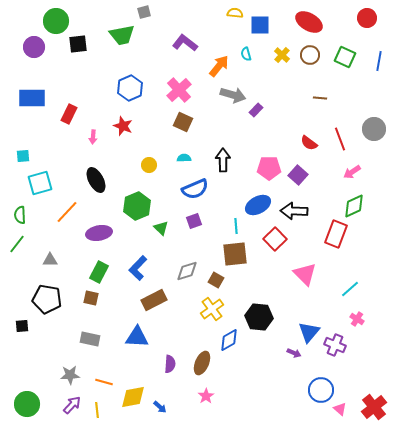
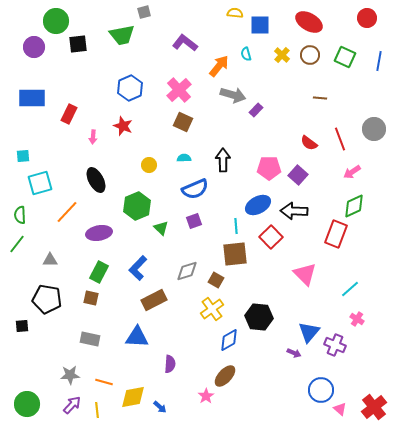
red square at (275, 239): moved 4 px left, 2 px up
brown ellipse at (202, 363): moved 23 px right, 13 px down; rotated 20 degrees clockwise
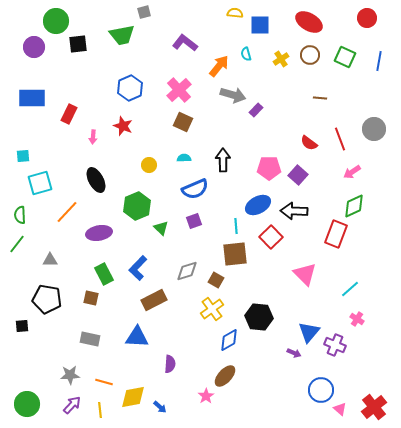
yellow cross at (282, 55): moved 1 px left, 4 px down; rotated 14 degrees clockwise
green rectangle at (99, 272): moved 5 px right, 2 px down; rotated 55 degrees counterclockwise
yellow line at (97, 410): moved 3 px right
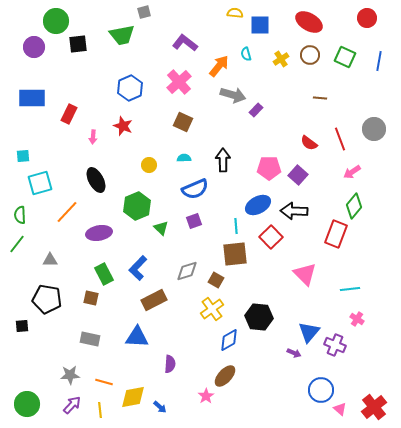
pink cross at (179, 90): moved 8 px up
green diamond at (354, 206): rotated 25 degrees counterclockwise
cyan line at (350, 289): rotated 36 degrees clockwise
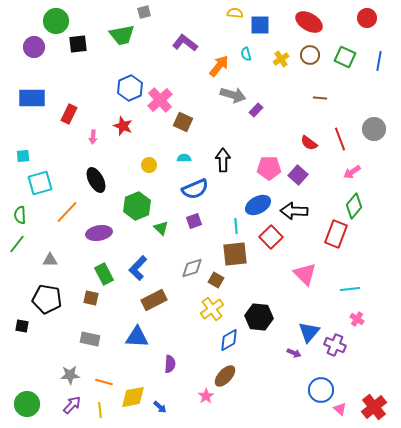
pink cross at (179, 82): moved 19 px left, 18 px down
gray diamond at (187, 271): moved 5 px right, 3 px up
black square at (22, 326): rotated 16 degrees clockwise
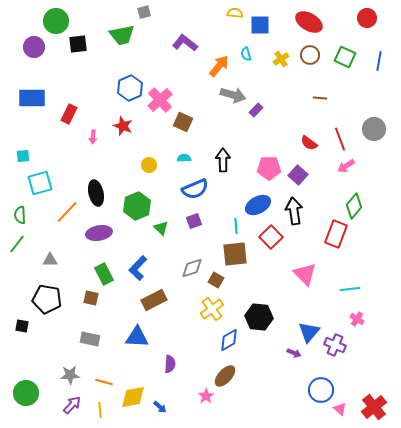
pink arrow at (352, 172): moved 6 px left, 6 px up
black ellipse at (96, 180): moved 13 px down; rotated 15 degrees clockwise
black arrow at (294, 211): rotated 80 degrees clockwise
green circle at (27, 404): moved 1 px left, 11 px up
